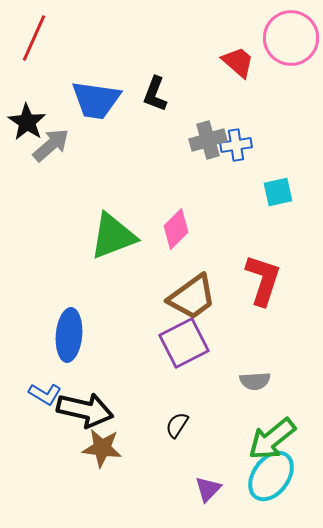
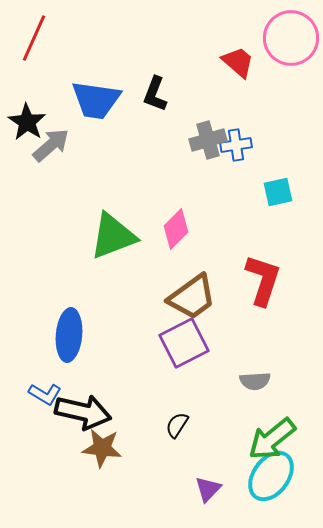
black arrow: moved 2 px left, 2 px down
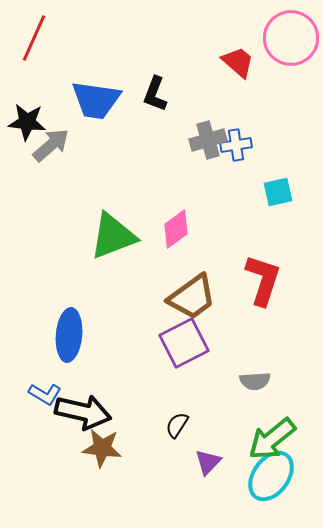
black star: rotated 27 degrees counterclockwise
pink diamond: rotated 9 degrees clockwise
purple triangle: moved 27 px up
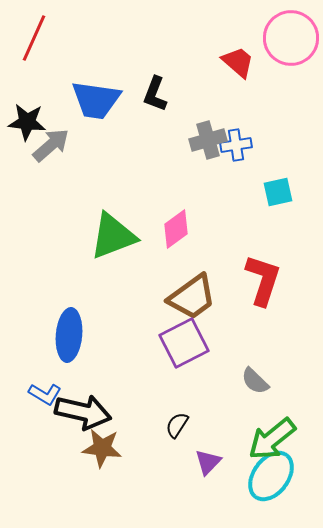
gray semicircle: rotated 48 degrees clockwise
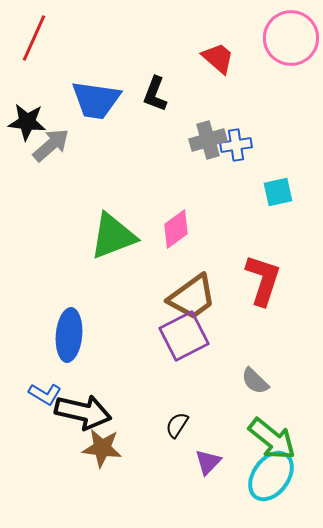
red trapezoid: moved 20 px left, 4 px up
purple square: moved 7 px up
green arrow: rotated 102 degrees counterclockwise
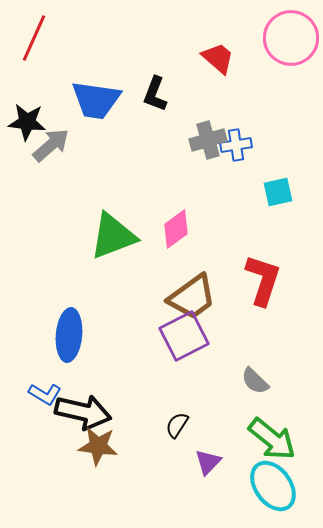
brown star: moved 4 px left, 2 px up
cyan ellipse: moved 2 px right, 10 px down; rotated 72 degrees counterclockwise
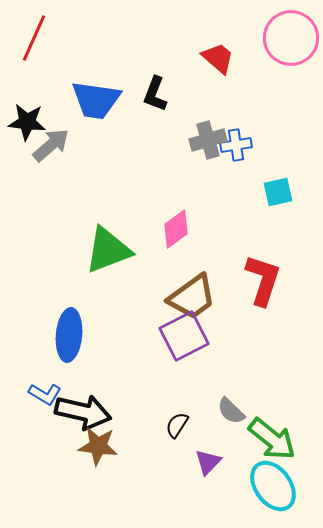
green triangle: moved 5 px left, 14 px down
gray semicircle: moved 24 px left, 30 px down
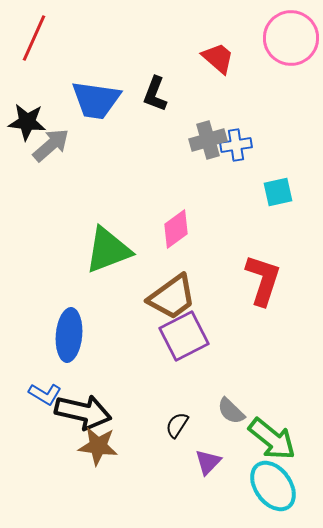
brown trapezoid: moved 20 px left
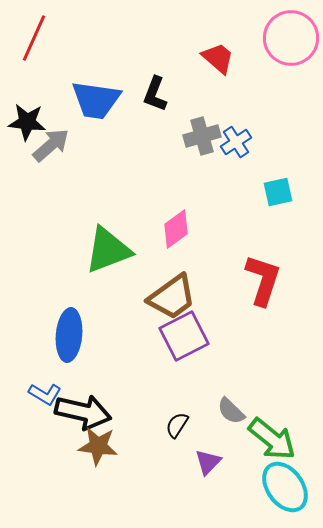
gray cross: moved 6 px left, 4 px up
blue cross: moved 3 px up; rotated 24 degrees counterclockwise
cyan ellipse: moved 12 px right, 1 px down
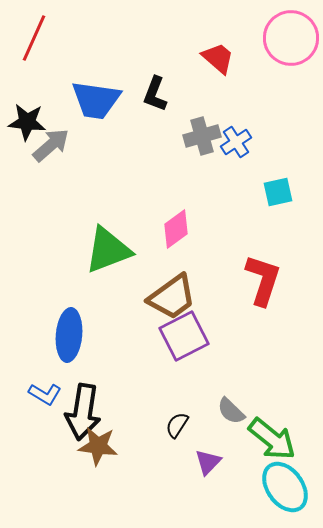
black arrow: rotated 86 degrees clockwise
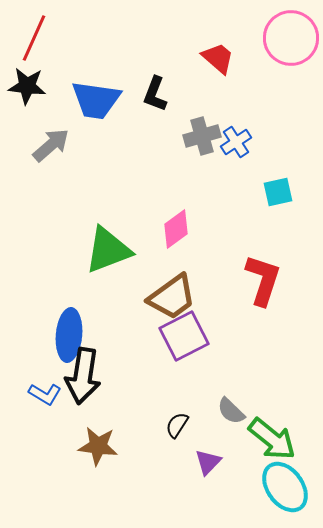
black star: moved 36 px up
black arrow: moved 36 px up
